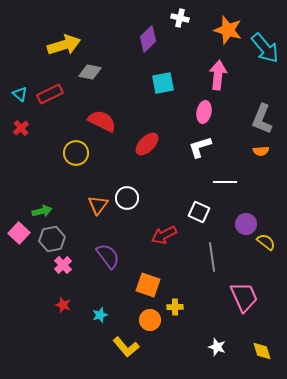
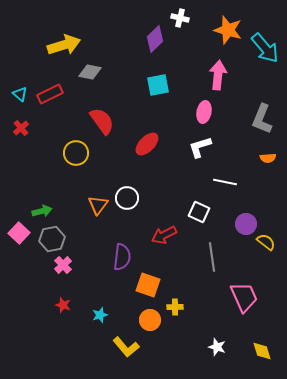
purple diamond: moved 7 px right
cyan square: moved 5 px left, 2 px down
red semicircle: rotated 28 degrees clockwise
orange semicircle: moved 7 px right, 7 px down
white line: rotated 10 degrees clockwise
purple semicircle: moved 14 px right, 1 px down; rotated 44 degrees clockwise
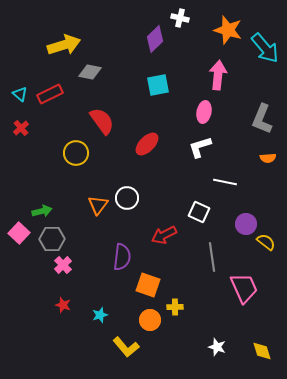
gray hexagon: rotated 10 degrees clockwise
pink trapezoid: moved 9 px up
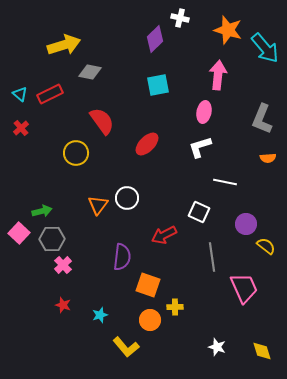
yellow semicircle: moved 4 px down
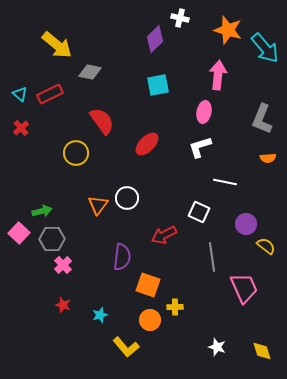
yellow arrow: moved 7 px left; rotated 56 degrees clockwise
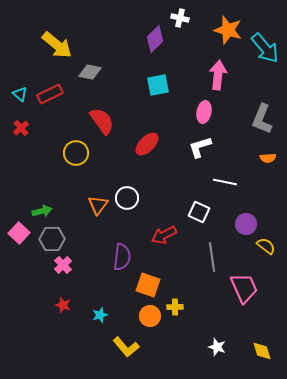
orange circle: moved 4 px up
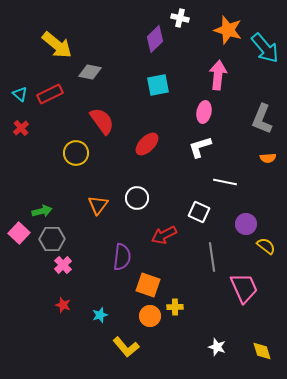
white circle: moved 10 px right
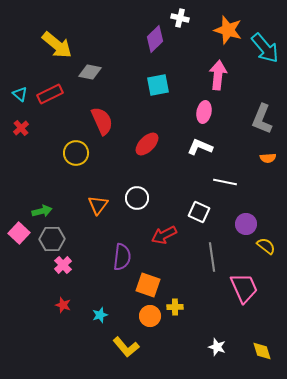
red semicircle: rotated 12 degrees clockwise
white L-shape: rotated 40 degrees clockwise
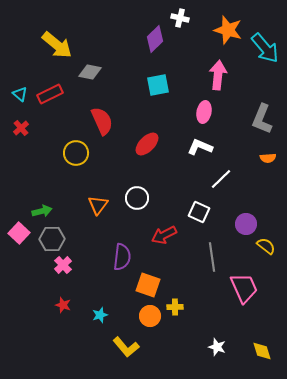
white line: moved 4 px left, 3 px up; rotated 55 degrees counterclockwise
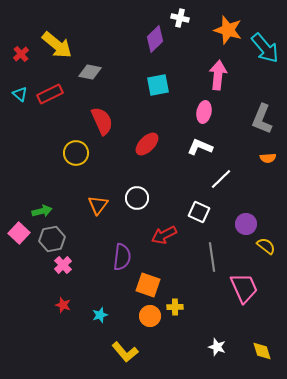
red cross: moved 74 px up
gray hexagon: rotated 10 degrees counterclockwise
yellow L-shape: moved 1 px left, 5 px down
